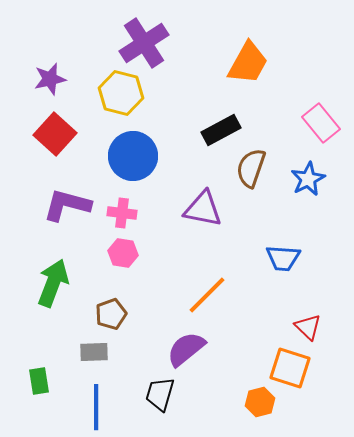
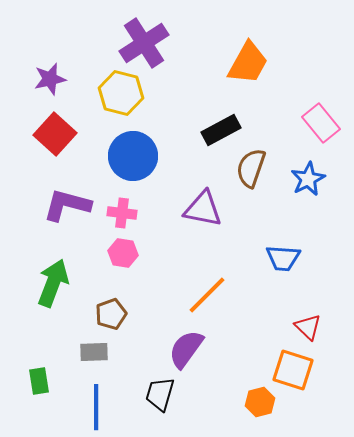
purple semicircle: rotated 15 degrees counterclockwise
orange square: moved 3 px right, 2 px down
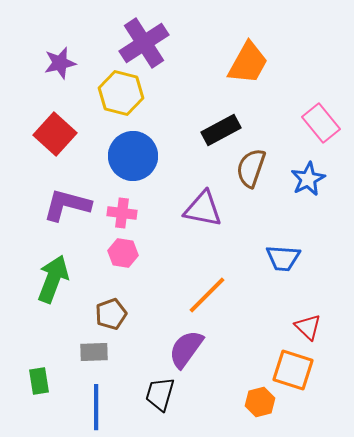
purple star: moved 10 px right, 16 px up
green arrow: moved 4 px up
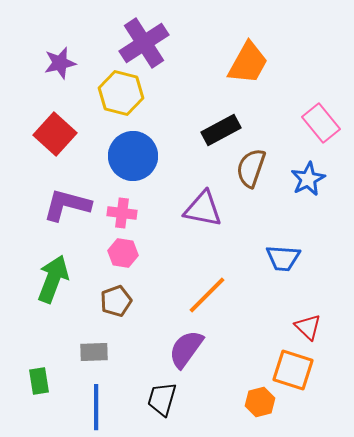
brown pentagon: moved 5 px right, 13 px up
black trapezoid: moved 2 px right, 5 px down
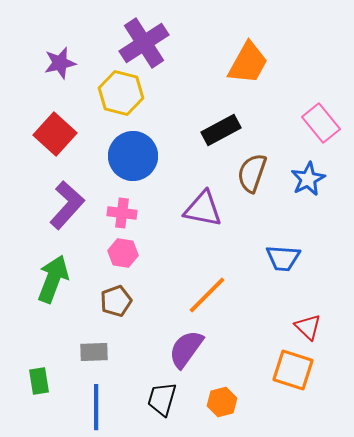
brown semicircle: moved 1 px right, 5 px down
purple L-shape: rotated 117 degrees clockwise
orange hexagon: moved 38 px left
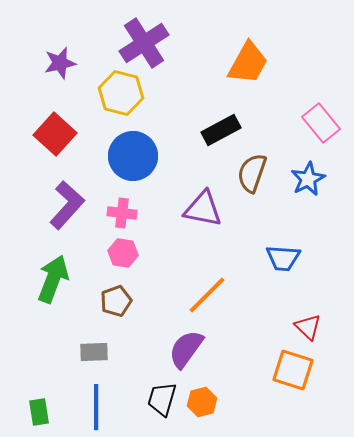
green rectangle: moved 31 px down
orange hexagon: moved 20 px left
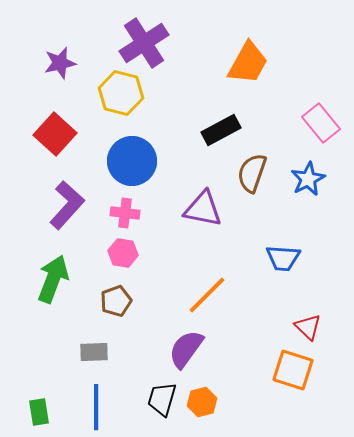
blue circle: moved 1 px left, 5 px down
pink cross: moved 3 px right
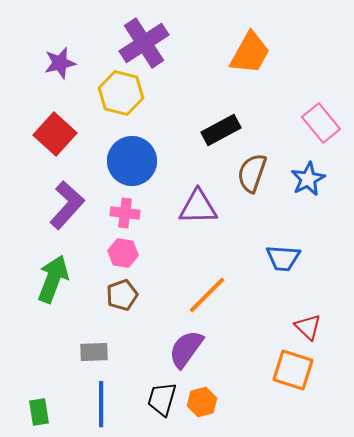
orange trapezoid: moved 2 px right, 10 px up
purple triangle: moved 5 px left, 2 px up; rotated 12 degrees counterclockwise
brown pentagon: moved 6 px right, 6 px up
blue line: moved 5 px right, 3 px up
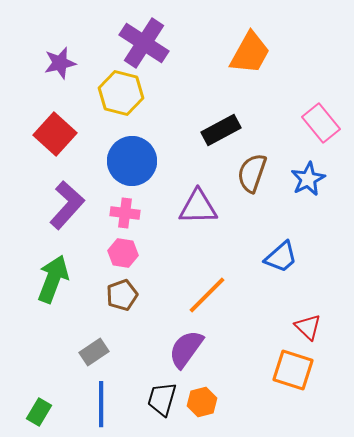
purple cross: rotated 24 degrees counterclockwise
blue trapezoid: moved 2 px left, 1 px up; rotated 45 degrees counterclockwise
gray rectangle: rotated 32 degrees counterclockwise
green rectangle: rotated 40 degrees clockwise
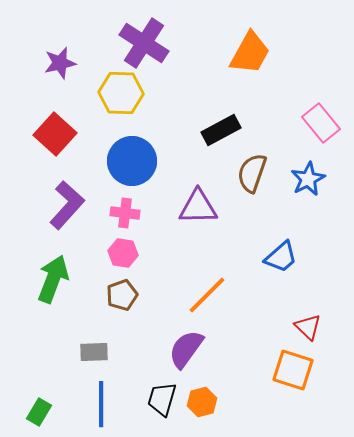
yellow hexagon: rotated 12 degrees counterclockwise
gray rectangle: rotated 32 degrees clockwise
